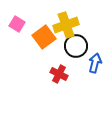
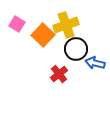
orange square: moved 1 px left, 2 px up; rotated 10 degrees counterclockwise
black circle: moved 3 px down
blue arrow: rotated 90 degrees counterclockwise
red cross: rotated 24 degrees clockwise
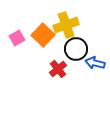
pink square: moved 14 px down; rotated 28 degrees clockwise
red cross: moved 1 px left, 5 px up
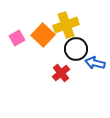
red cross: moved 3 px right, 4 px down
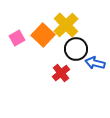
yellow cross: rotated 25 degrees counterclockwise
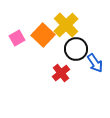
blue arrow: rotated 138 degrees counterclockwise
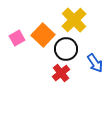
yellow cross: moved 8 px right, 5 px up
black circle: moved 10 px left
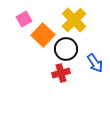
pink square: moved 7 px right, 19 px up
red cross: rotated 24 degrees clockwise
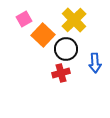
blue arrow: rotated 30 degrees clockwise
